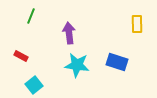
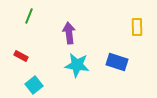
green line: moved 2 px left
yellow rectangle: moved 3 px down
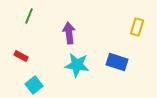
yellow rectangle: rotated 18 degrees clockwise
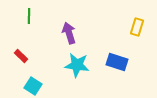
green line: rotated 21 degrees counterclockwise
purple arrow: rotated 10 degrees counterclockwise
red rectangle: rotated 16 degrees clockwise
cyan square: moved 1 px left, 1 px down; rotated 18 degrees counterclockwise
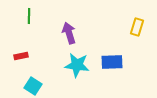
red rectangle: rotated 56 degrees counterclockwise
blue rectangle: moved 5 px left; rotated 20 degrees counterclockwise
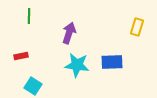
purple arrow: rotated 35 degrees clockwise
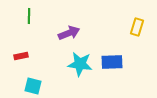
purple arrow: rotated 50 degrees clockwise
cyan star: moved 3 px right, 1 px up
cyan square: rotated 18 degrees counterclockwise
